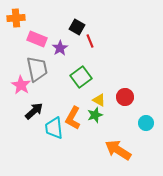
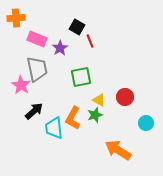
green square: rotated 25 degrees clockwise
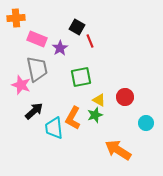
pink star: rotated 12 degrees counterclockwise
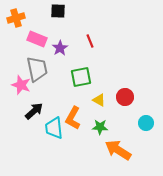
orange cross: rotated 12 degrees counterclockwise
black square: moved 19 px left, 16 px up; rotated 28 degrees counterclockwise
green star: moved 5 px right, 12 px down; rotated 21 degrees clockwise
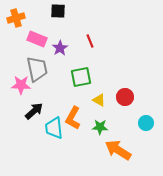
pink star: rotated 18 degrees counterclockwise
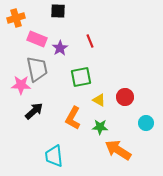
cyan trapezoid: moved 28 px down
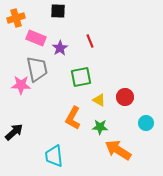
pink rectangle: moved 1 px left, 1 px up
black arrow: moved 20 px left, 21 px down
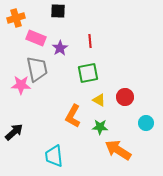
red line: rotated 16 degrees clockwise
green square: moved 7 px right, 4 px up
orange L-shape: moved 2 px up
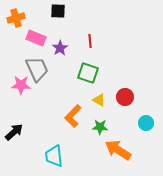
gray trapezoid: rotated 12 degrees counterclockwise
green square: rotated 30 degrees clockwise
orange L-shape: rotated 15 degrees clockwise
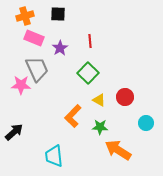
black square: moved 3 px down
orange cross: moved 9 px right, 2 px up
pink rectangle: moved 2 px left
green square: rotated 25 degrees clockwise
